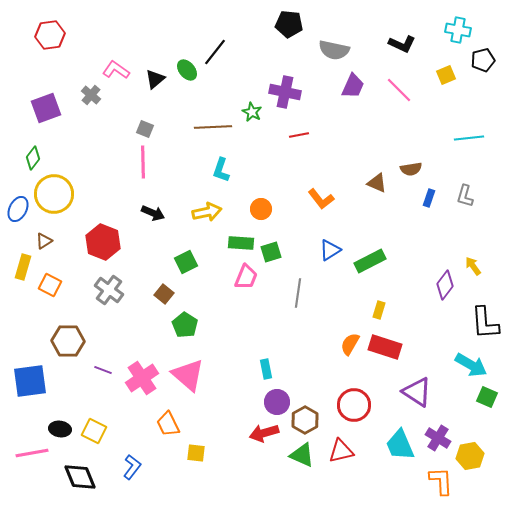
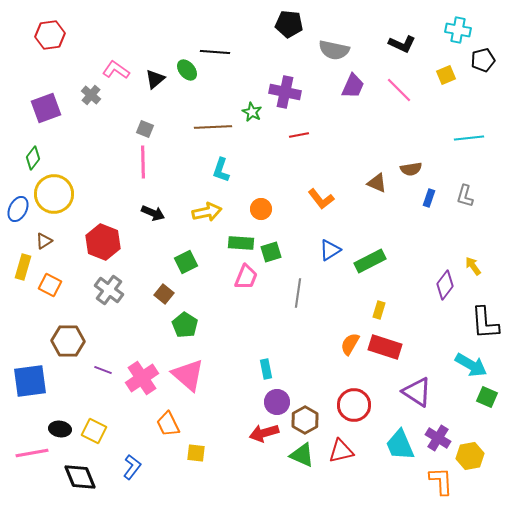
black line at (215, 52): rotated 56 degrees clockwise
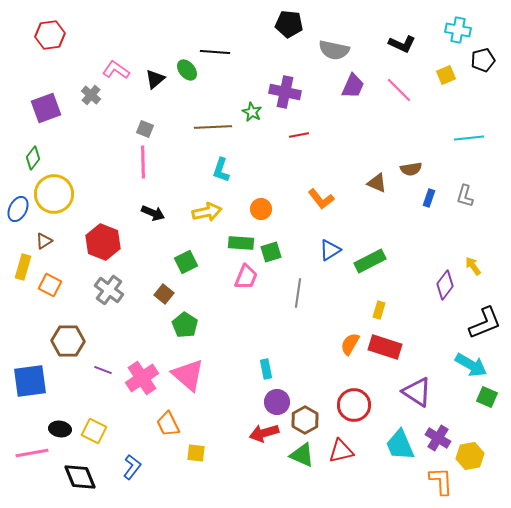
black L-shape at (485, 323): rotated 108 degrees counterclockwise
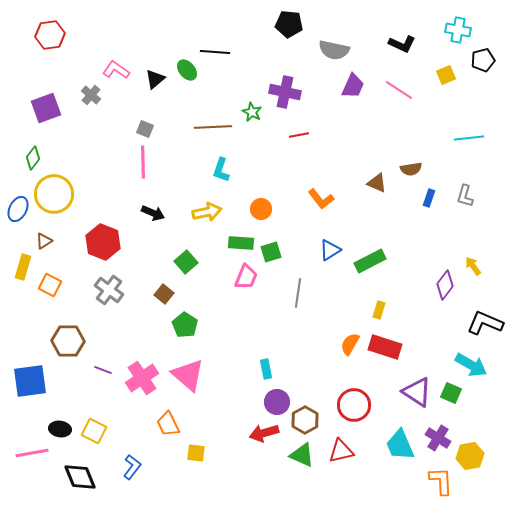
pink line at (399, 90): rotated 12 degrees counterclockwise
green square at (186, 262): rotated 15 degrees counterclockwise
black L-shape at (485, 323): rotated 135 degrees counterclockwise
green square at (487, 397): moved 36 px left, 4 px up
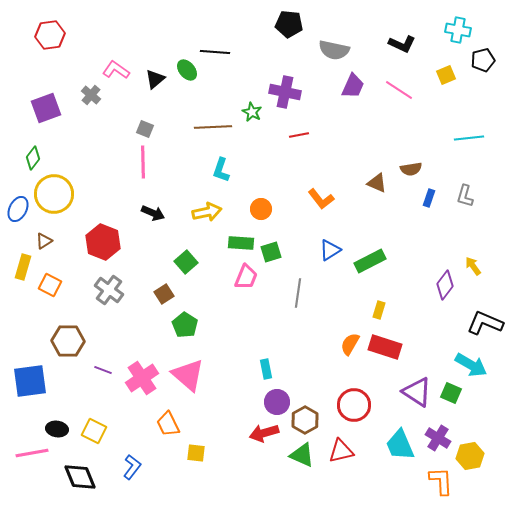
brown square at (164, 294): rotated 18 degrees clockwise
black ellipse at (60, 429): moved 3 px left
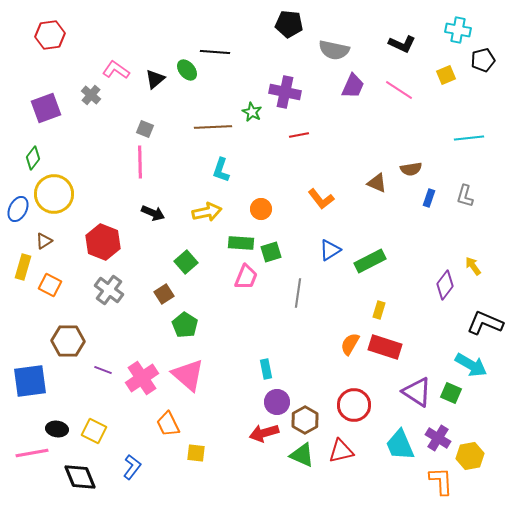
pink line at (143, 162): moved 3 px left
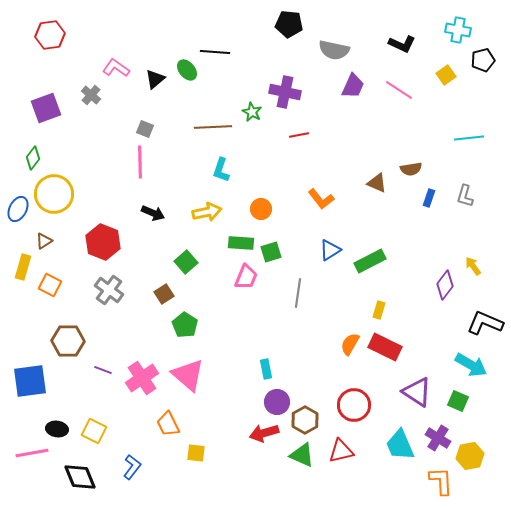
pink L-shape at (116, 70): moved 2 px up
yellow square at (446, 75): rotated 12 degrees counterclockwise
red rectangle at (385, 347): rotated 8 degrees clockwise
green square at (451, 393): moved 7 px right, 8 px down
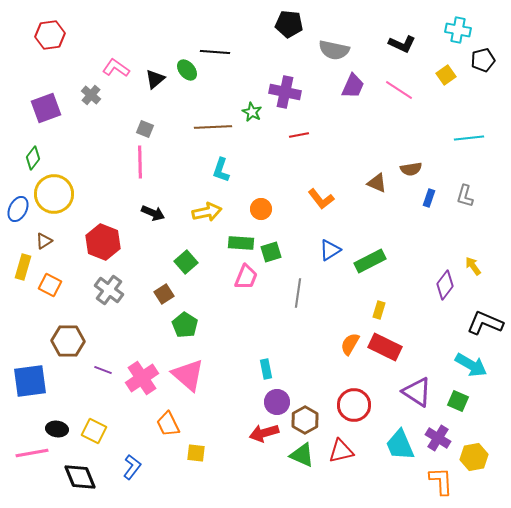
yellow hexagon at (470, 456): moved 4 px right, 1 px down
